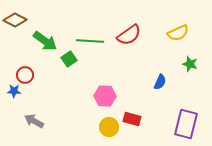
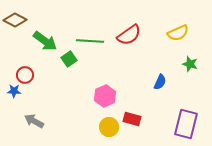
pink hexagon: rotated 25 degrees counterclockwise
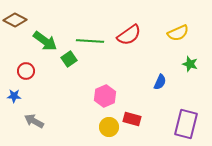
red circle: moved 1 px right, 4 px up
blue star: moved 5 px down
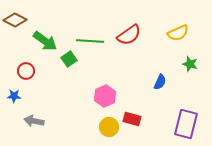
gray arrow: rotated 18 degrees counterclockwise
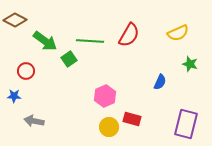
red semicircle: rotated 25 degrees counterclockwise
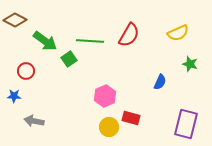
red rectangle: moved 1 px left, 1 px up
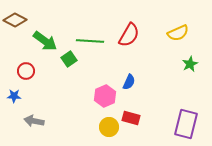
green star: rotated 28 degrees clockwise
blue semicircle: moved 31 px left
